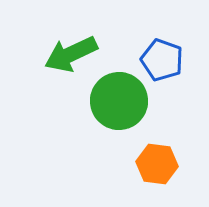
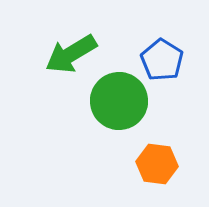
green arrow: rotated 6 degrees counterclockwise
blue pentagon: rotated 12 degrees clockwise
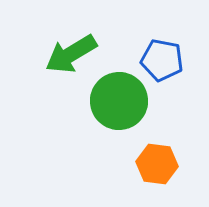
blue pentagon: rotated 21 degrees counterclockwise
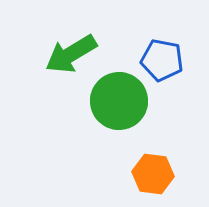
orange hexagon: moved 4 px left, 10 px down
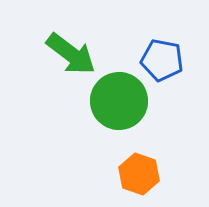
green arrow: rotated 112 degrees counterclockwise
orange hexagon: moved 14 px left; rotated 12 degrees clockwise
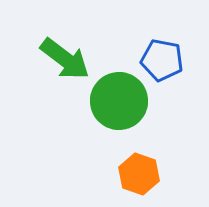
green arrow: moved 6 px left, 5 px down
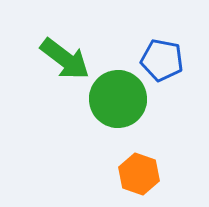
green circle: moved 1 px left, 2 px up
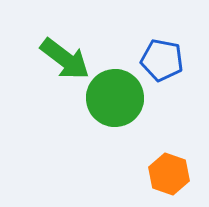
green circle: moved 3 px left, 1 px up
orange hexagon: moved 30 px right
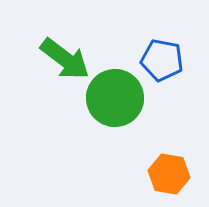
orange hexagon: rotated 9 degrees counterclockwise
